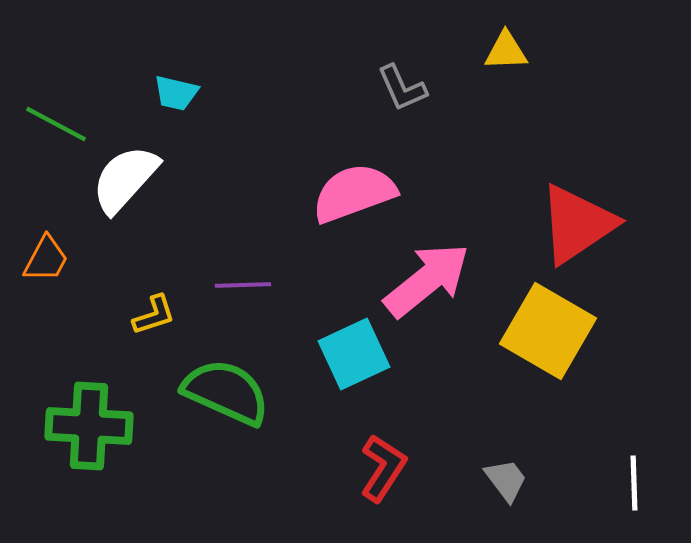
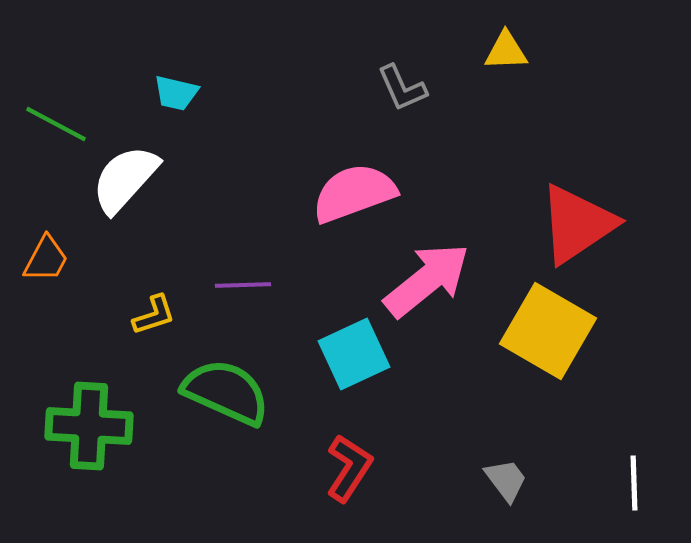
red L-shape: moved 34 px left
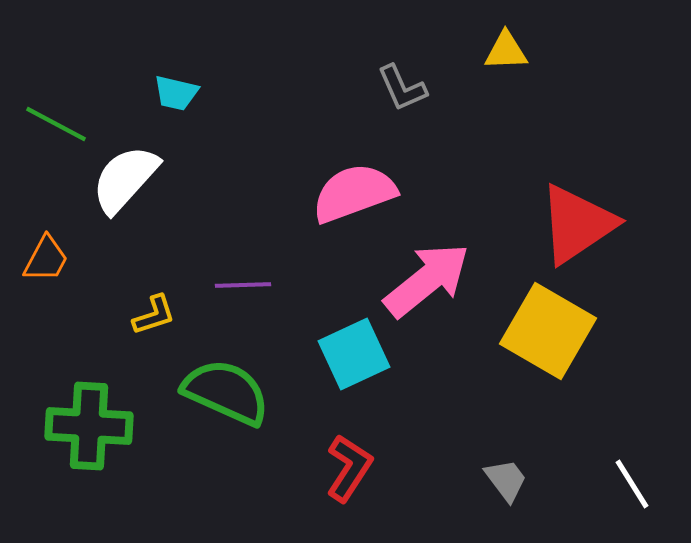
white line: moved 2 px left, 1 px down; rotated 30 degrees counterclockwise
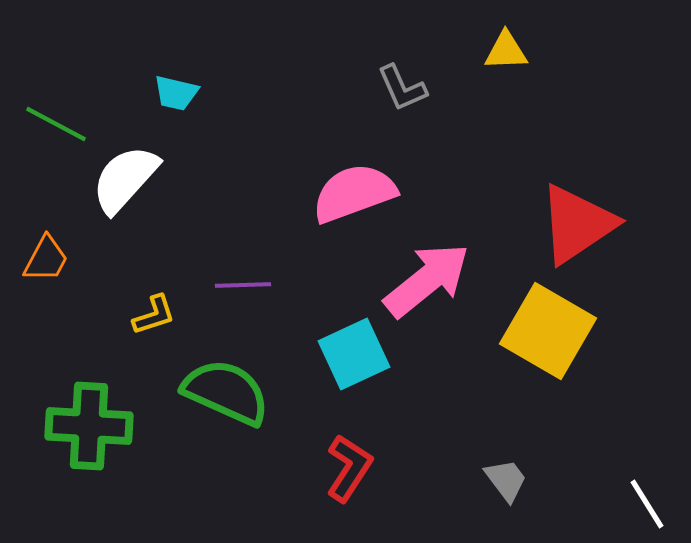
white line: moved 15 px right, 20 px down
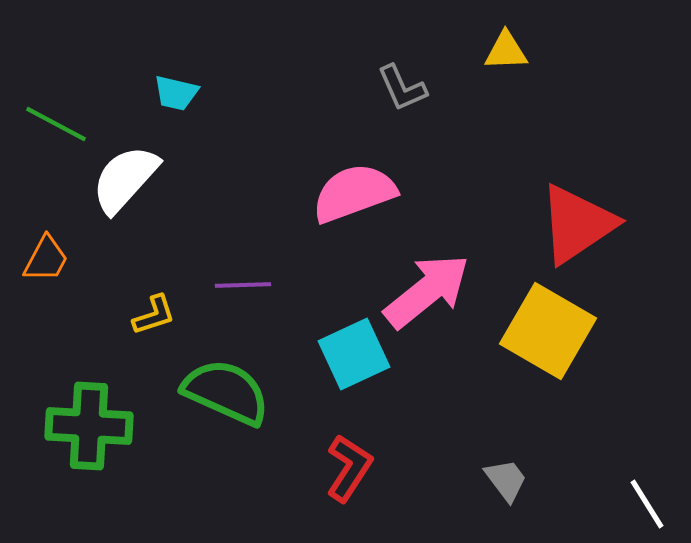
pink arrow: moved 11 px down
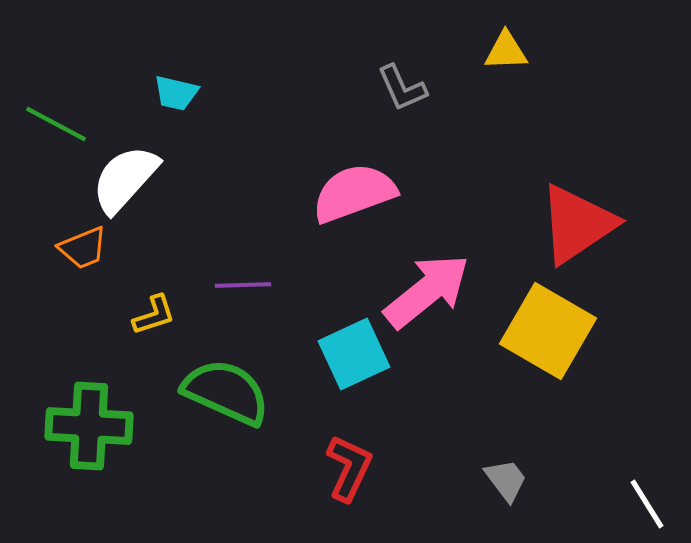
orange trapezoid: moved 37 px right, 11 px up; rotated 40 degrees clockwise
red L-shape: rotated 8 degrees counterclockwise
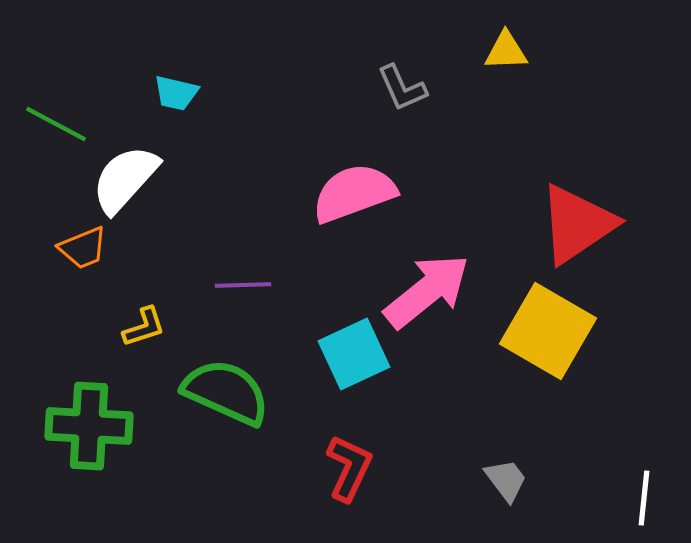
yellow L-shape: moved 10 px left, 12 px down
white line: moved 3 px left, 6 px up; rotated 38 degrees clockwise
